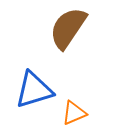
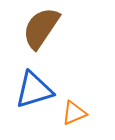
brown semicircle: moved 27 px left
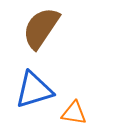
orange triangle: rotated 32 degrees clockwise
